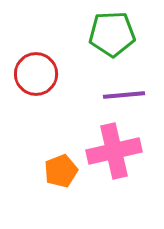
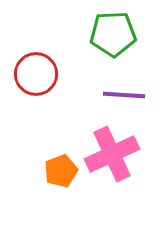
green pentagon: moved 1 px right
purple line: rotated 9 degrees clockwise
pink cross: moved 2 px left, 3 px down; rotated 12 degrees counterclockwise
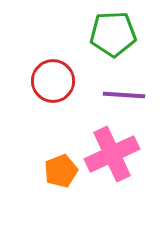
red circle: moved 17 px right, 7 px down
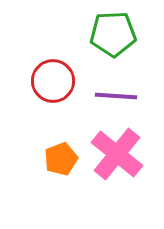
purple line: moved 8 px left, 1 px down
pink cross: moved 5 px right; rotated 26 degrees counterclockwise
orange pentagon: moved 12 px up
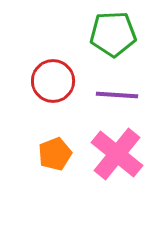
purple line: moved 1 px right, 1 px up
orange pentagon: moved 6 px left, 5 px up
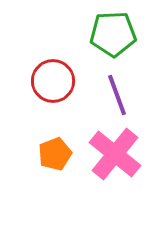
purple line: rotated 66 degrees clockwise
pink cross: moved 2 px left
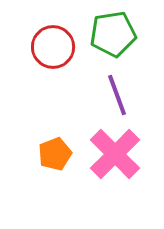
green pentagon: rotated 6 degrees counterclockwise
red circle: moved 34 px up
pink cross: rotated 6 degrees clockwise
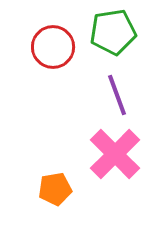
green pentagon: moved 2 px up
orange pentagon: moved 35 px down; rotated 12 degrees clockwise
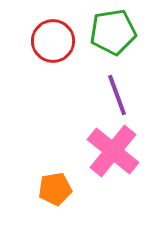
red circle: moved 6 px up
pink cross: moved 2 px left, 3 px up; rotated 6 degrees counterclockwise
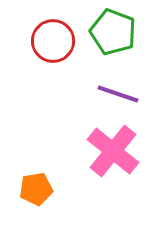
green pentagon: rotated 30 degrees clockwise
purple line: moved 1 px right, 1 px up; rotated 51 degrees counterclockwise
orange pentagon: moved 19 px left
